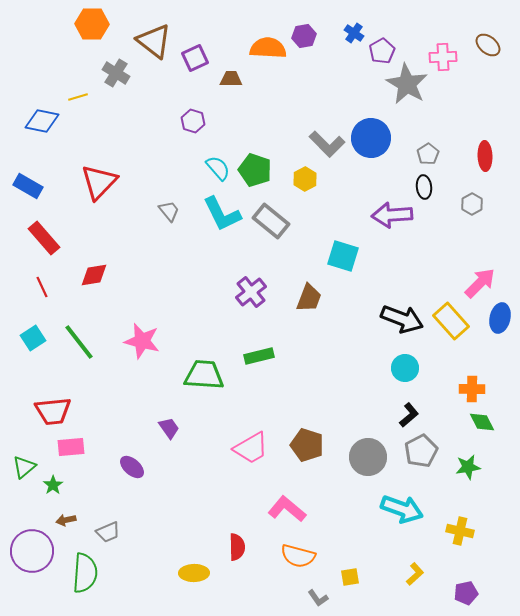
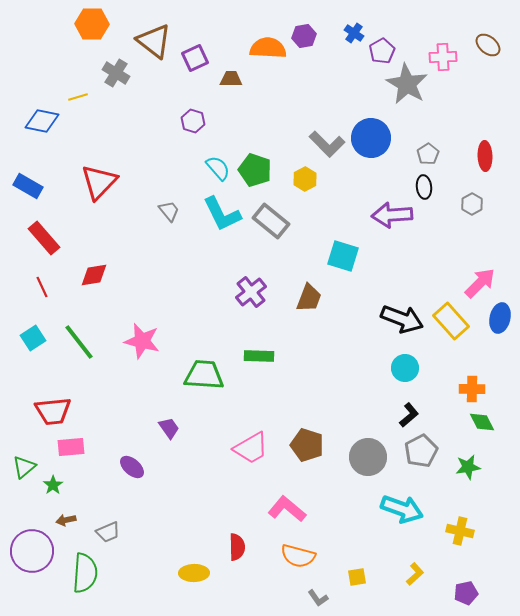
green rectangle at (259, 356): rotated 16 degrees clockwise
yellow square at (350, 577): moved 7 px right
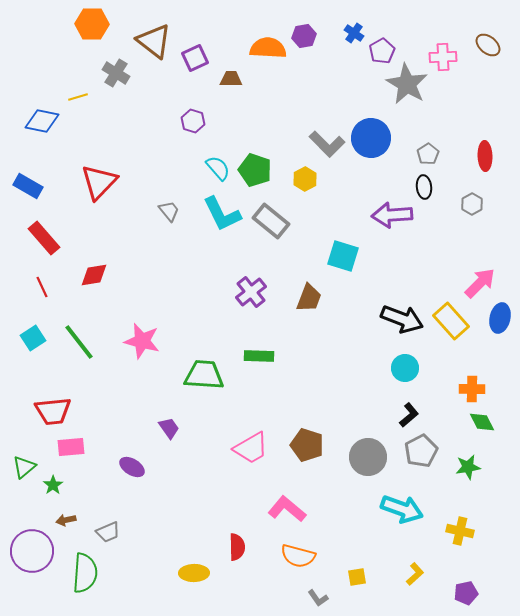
purple ellipse at (132, 467): rotated 10 degrees counterclockwise
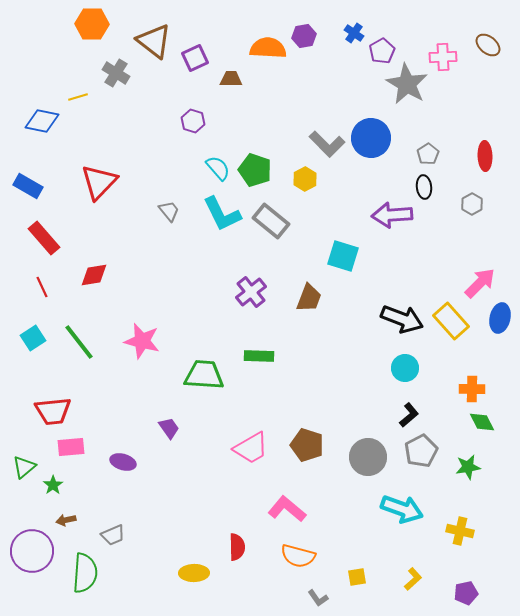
purple ellipse at (132, 467): moved 9 px left, 5 px up; rotated 15 degrees counterclockwise
gray trapezoid at (108, 532): moved 5 px right, 3 px down
yellow L-shape at (415, 574): moved 2 px left, 5 px down
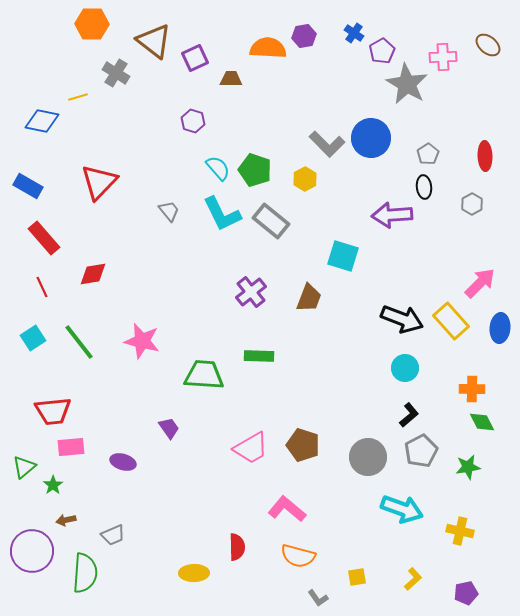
red diamond at (94, 275): moved 1 px left, 1 px up
blue ellipse at (500, 318): moved 10 px down; rotated 8 degrees counterclockwise
brown pentagon at (307, 445): moved 4 px left
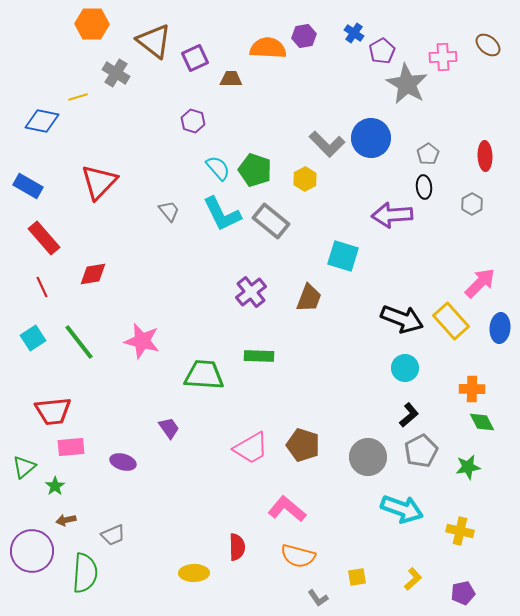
green star at (53, 485): moved 2 px right, 1 px down
purple pentagon at (466, 593): moved 3 px left
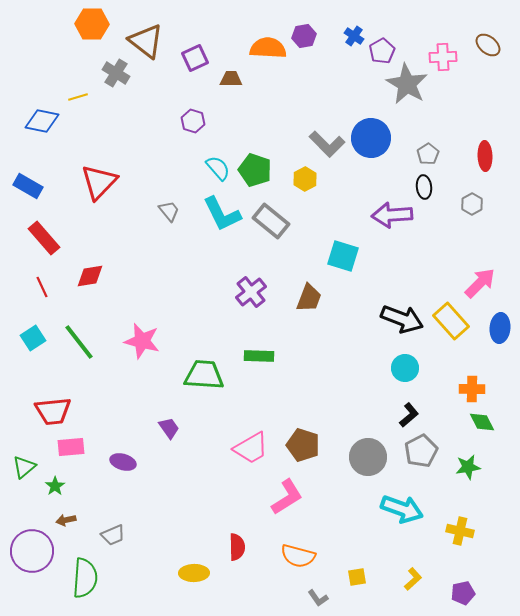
blue cross at (354, 33): moved 3 px down
brown triangle at (154, 41): moved 8 px left
red diamond at (93, 274): moved 3 px left, 2 px down
pink L-shape at (287, 509): moved 12 px up; rotated 108 degrees clockwise
green semicircle at (85, 573): moved 5 px down
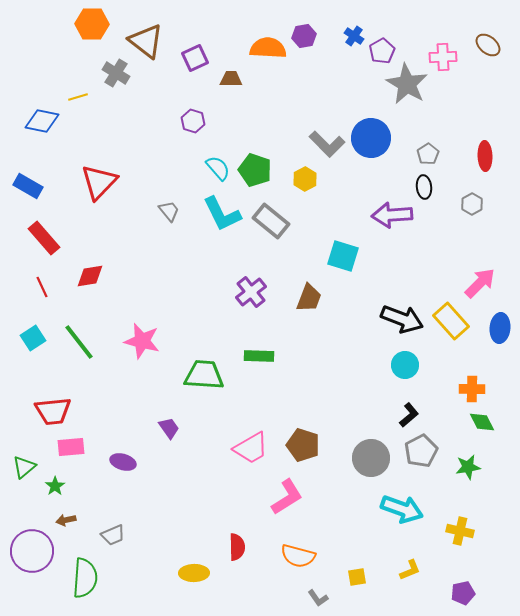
cyan circle at (405, 368): moved 3 px up
gray circle at (368, 457): moved 3 px right, 1 px down
yellow L-shape at (413, 579): moved 3 px left, 9 px up; rotated 20 degrees clockwise
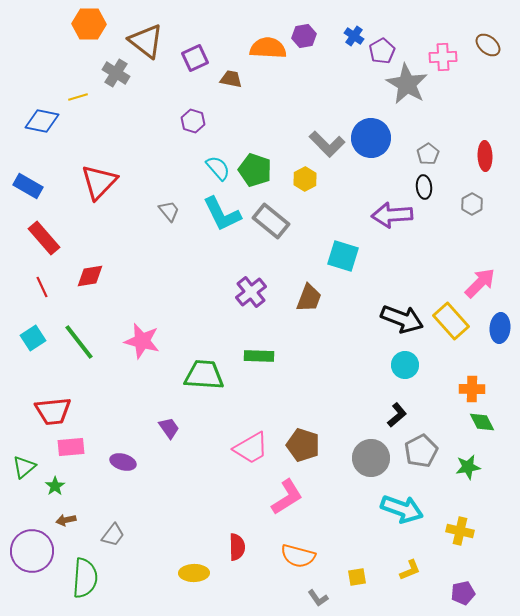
orange hexagon at (92, 24): moved 3 px left
brown trapezoid at (231, 79): rotated 10 degrees clockwise
black L-shape at (409, 415): moved 12 px left
gray trapezoid at (113, 535): rotated 30 degrees counterclockwise
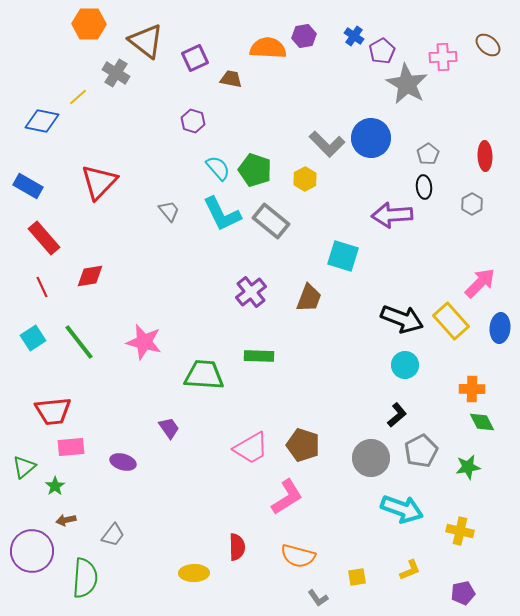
yellow line at (78, 97): rotated 24 degrees counterclockwise
pink star at (142, 341): moved 2 px right, 1 px down
